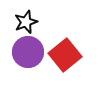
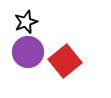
red square: moved 6 px down
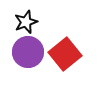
red square: moved 7 px up
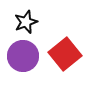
purple circle: moved 5 px left, 4 px down
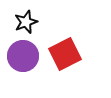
red square: rotated 12 degrees clockwise
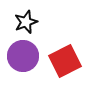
red square: moved 7 px down
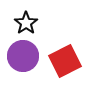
black star: moved 1 px down; rotated 15 degrees counterclockwise
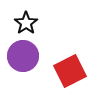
red square: moved 5 px right, 10 px down
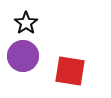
red square: rotated 36 degrees clockwise
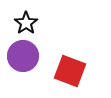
red square: rotated 12 degrees clockwise
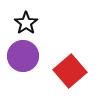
red square: rotated 28 degrees clockwise
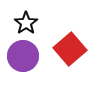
red square: moved 22 px up
